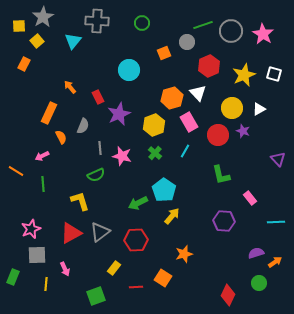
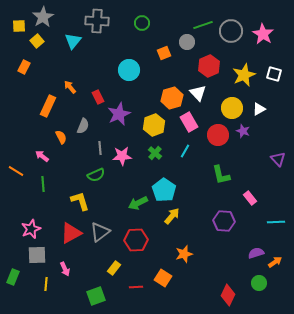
orange rectangle at (24, 64): moved 3 px down
orange rectangle at (49, 113): moved 1 px left, 7 px up
pink arrow at (42, 156): rotated 64 degrees clockwise
pink star at (122, 156): rotated 18 degrees counterclockwise
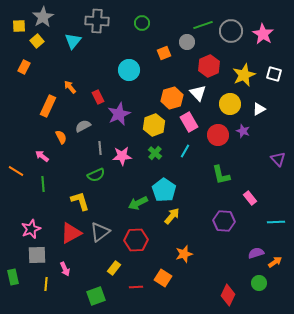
yellow circle at (232, 108): moved 2 px left, 4 px up
gray semicircle at (83, 126): rotated 140 degrees counterclockwise
green rectangle at (13, 277): rotated 35 degrees counterclockwise
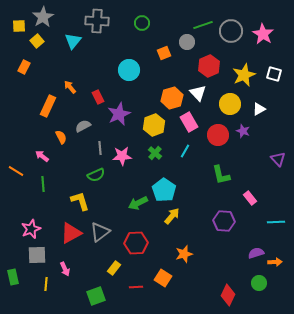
red hexagon at (136, 240): moved 3 px down
orange arrow at (275, 262): rotated 32 degrees clockwise
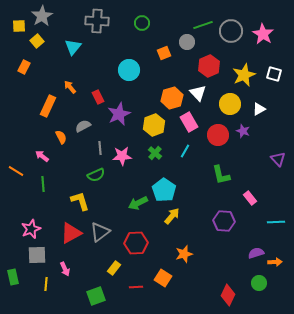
gray star at (43, 17): moved 1 px left, 1 px up
cyan triangle at (73, 41): moved 6 px down
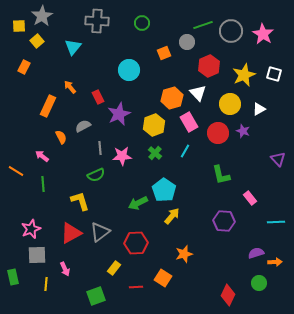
red circle at (218, 135): moved 2 px up
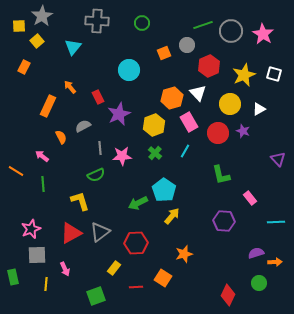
gray circle at (187, 42): moved 3 px down
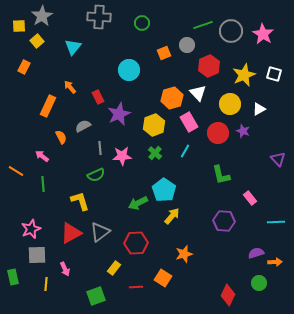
gray cross at (97, 21): moved 2 px right, 4 px up
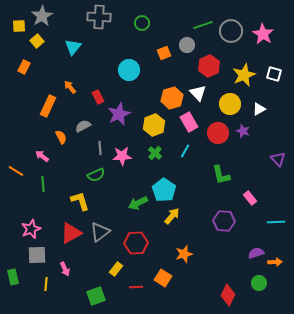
yellow rectangle at (114, 268): moved 2 px right, 1 px down
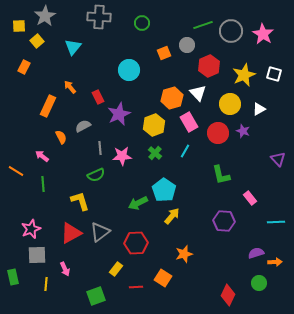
gray star at (42, 16): moved 3 px right
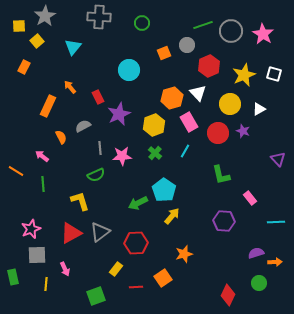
orange square at (163, 278): rotated 24 degrees clockwise
